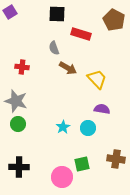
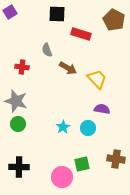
gray semicircle: moved 7 px left, 2 px down
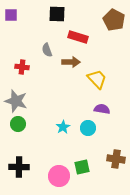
purple square: moved 1 px right, 3 px down; rotated 32 degrees clockwise
red rectangle: moved 3 px left, 3 px down
brown arrow: moved 3 px right, 6 px up; rotated 30 degrees counterclockwise
green square: moved 3 px down
pink circle: moved 3 px left, 1 px up
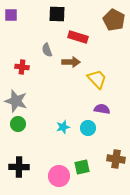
cyan star: rotated 16 degrees clockwise
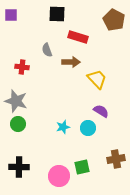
purple semicircle: moved 1 px left, 2 px down; rotated 21 degrees clockwise
brown cross: rotated 18 degrees counterclockwise
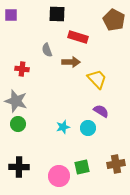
red cross: moved 2 px down
brown cross: moved 5 px down
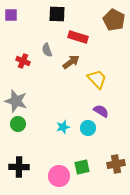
brown arrow: rotated 36 degrees counterclockwise
red cross: moved 1 px right, 8 px up; rotated 16 degrees clockwise
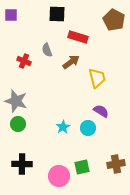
red cross: moved 1 px right
yellow trapezoid: moved 1 px up; rotated 30 degrees clockwise
cyan star: rotated 16 degrees counterclockwise
black cross: moved 3 px right, 3 px up
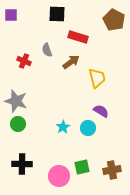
brown cross: moved 4 px left, 6 px down
